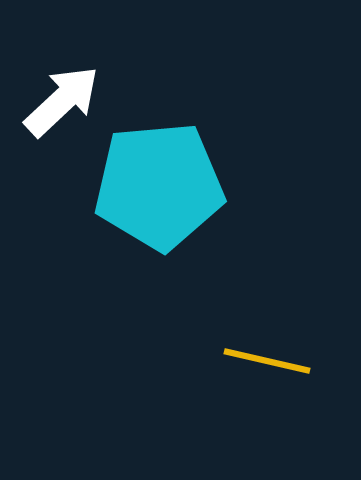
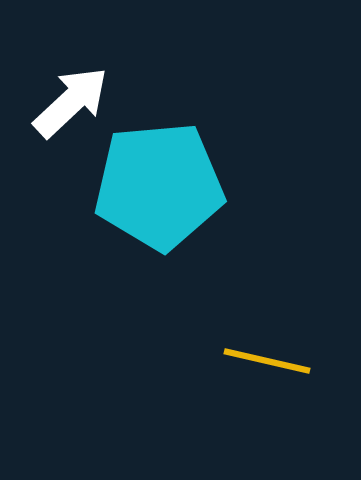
white arrow: moved 9 px right, 1 px down
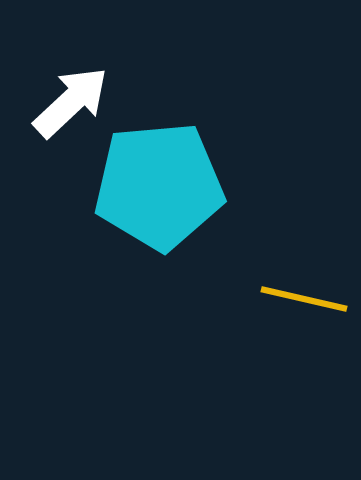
yellow line: moved 37 px right, 62 px up
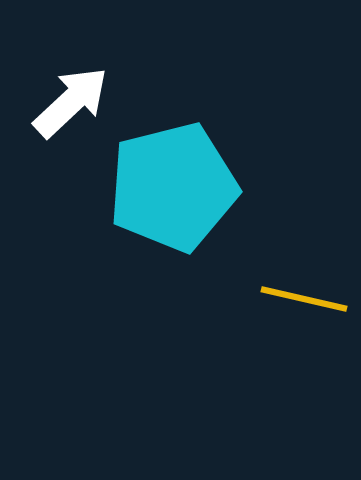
cyan pentagon: moved 14 px right, 1 px down; rotated 9 degrees counterclockwise
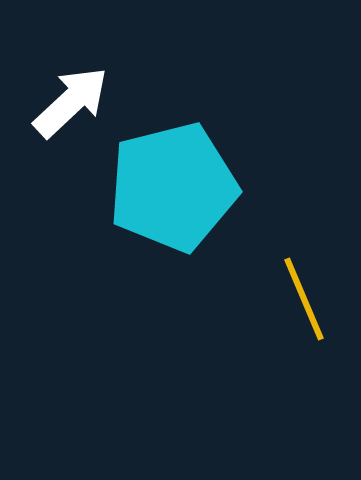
yellow line: rotated 54 degrees clockwise
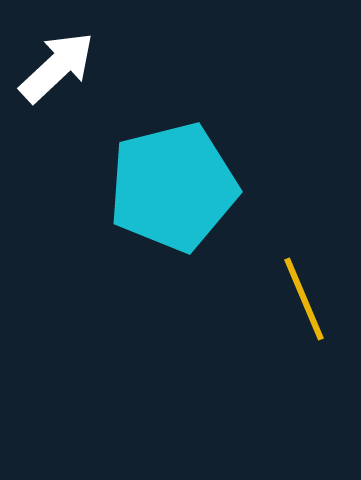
white arrow: moved 14 px left, 35 px up
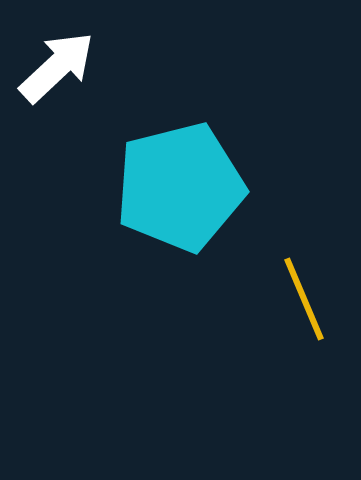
cyan pentagon: moved 7 px right
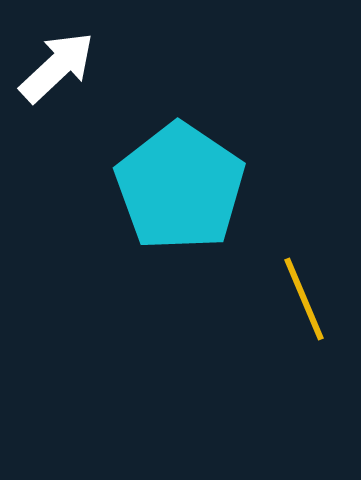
cyan pentagon: rotated 24 degrees counterclockwise
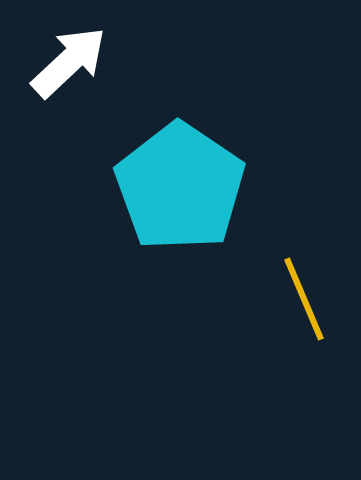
white arrow: moved 12 px right, 5 px up
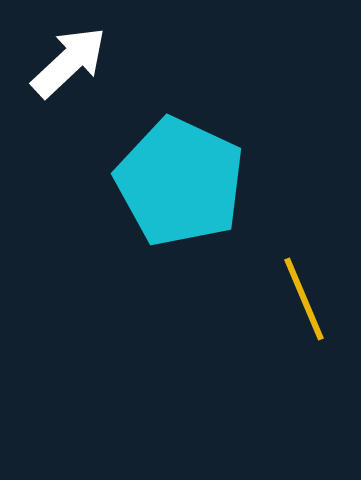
cyan pentagon: moved 5 px up; rotated 9 degrees counterclockwise
